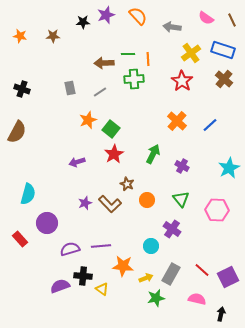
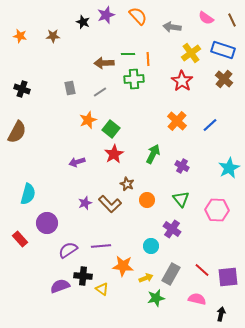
black star at (83, 22): rotated 24 degrees clockwise
purple semicircle at (70, 249): moved 2 px left, 1 px down; rotated 18 degrees counterclockwise
purple square at (228, 277): rotated 20 degrees clockwise
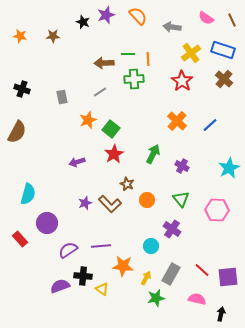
gray rectangle at (70, 88): moved 8 px left, 9 px down
yellow arrow at (146, 278): rotated 40 degrees counterclockwise
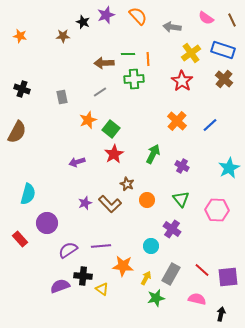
brown star at (53, 36): moved 10 px right
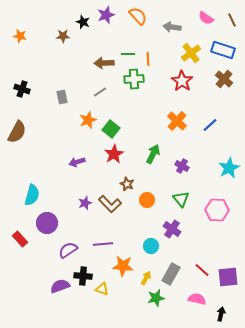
cyan semicircle at (28, 194): moved 4 px right, 1 px down
purple line at (101, 246): moved 2 px right, 2 px up
yellow triangle at (102, 289): rotated 16 degrees counterclockwise
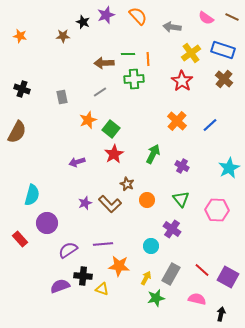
brown line at (232, 20): moved 3 px up; rotated 40 degrees counterclockwise
orange star at (123, 266): moved 4 px left
purple square at (228, 277): rotated 35 degrees clockwise
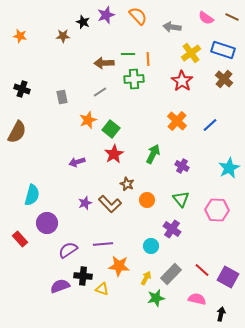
gray rectangle at (171, 274): rotated 15 degrees clockwise
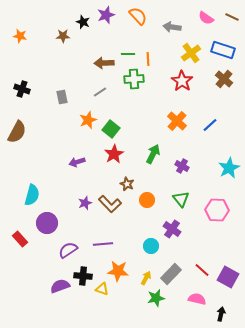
orange star at (119, 266): moved 1 px left, 5 px down
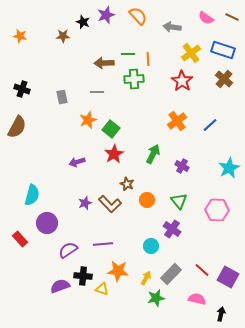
gray line at (100, 92): moved 3 px left; rotated 32 degrees clockwise
orange cross at (177, 121): rotated 12 degrees clockwise
brown semicircle at (17, 132): moved 5 px up
green triangle at (181, 199): moved 2 px left, 2 px down
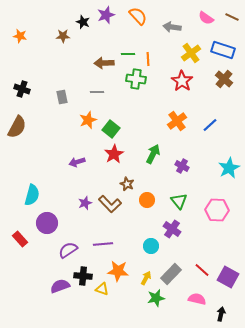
green cross at (134, 79): moved 2 px right; rotated 12 degrees clockwise
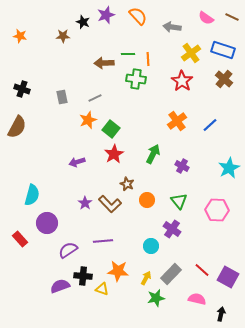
gray line at (97, 92): moved 2 px left, 6 px down; rotated 24 degrees counterclockwise
purple star at (85, 203): rotated 16 degrees counterclockwise
purple line at (103, 244): moved 3 px up
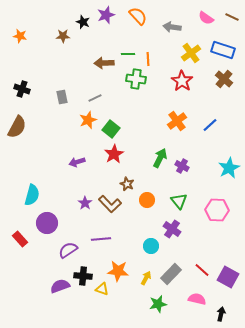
green arrow at (153, 154): moved 7 px right, 4 px down
purple line at (103, 241): moved 2 px left, 2 px up
green star at (156, 298): moved 2 px right, 6 px down
